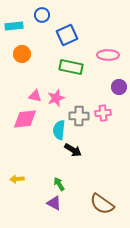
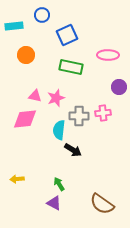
orange circle: moved 4 px right, 1 px down
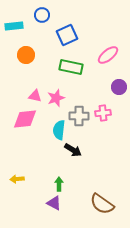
pink ellipse: rotated 40 degrees counterclockwise
green arrow: rotated 32 degrees clockwise
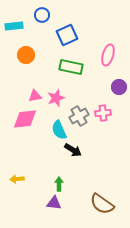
pink ellipse: rotated 35 degrees counterclockwise
pink triangle: rotated 24 degrees counterclockwise
gray cross: rotated 30 degrees counterclockwise
cyan semicircle: rotated 30 degrees counterclockwise
purple triangle: rotated 21 degrees counterclockwise
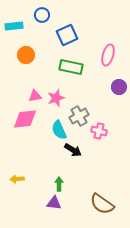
pink cross: moved 4 px left, 18 px down; rotated 21 degrees clockwise
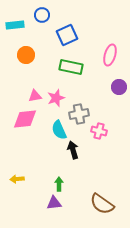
cyan rectangle: moved 1 px right, 1 px up
pink ellipse: moved 2 px right
gray cross: moved 2 px up; rotated 18 degrees clockwise
black arrow: rotated 138 degrees counterclockwise
purple triangle: rotated 14 degrees counterclockwise
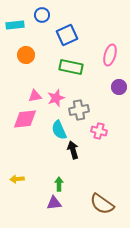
gray cross: moved 4 px up
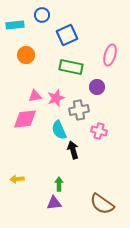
purple circle: moved 22 px left
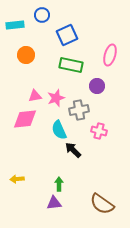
green rectangle: moved 2 px up
purple circle: moved 1 px up
black arrow: rotated 30 degrees counterclockwise
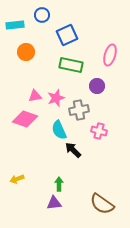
orange circle: moved 3 px up
pink diamond: rotated 25 degrees clockwise
yellow arrow: rotated 16 degrees counterclockwise
